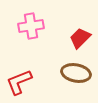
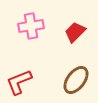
red trapezoid: moved 5 px left, 6 px up
brown ellipse: moved 7 px down; rotated 64 degrees counterclockwise
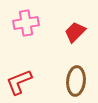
pink cross: moved 5 px left, 3 px up
brown ellipse: moved 1 px down; rotated 32 degrees counterclockwise
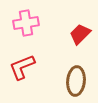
red trapezoid: moved 5 px right, 2 px down
red L-shape: moved 3 px right, 15 px up
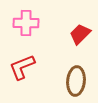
pink cross: rotated 10 degrees clockwise
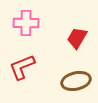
red trapezoid: moved 3 px left, 4 px down; rotated 15 degrees counterclockwise
brown ellipse: rotated 72 degrees clockwise
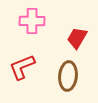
pink cross: moved 6 px right, 2 px up
brown ellipse: moved 8 px left, 5 px up; rotated 72 degrees counterclockwise
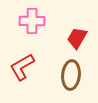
red L-shape: rotated 8 degrees counterclockwise
brown ellipse: moved 3 px right, 1 px up
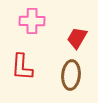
red L-shape: rotated 56 degrees counterclockwise
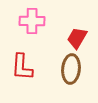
brown ellipse: moved 6 px up
